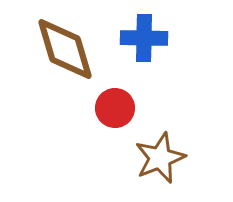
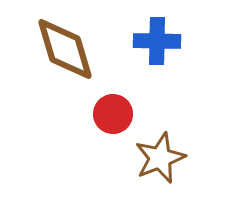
blue cross: moved 13 px right, 3 px down
red circle: moved 2 px left, 6 px down
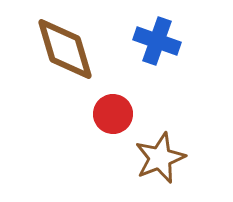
blue cross: rotated 18 degrees clockwise
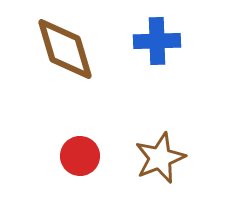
blue cross: rotated 21 degrees counterclockwise
red circle: moved 33 px left, 42 px down
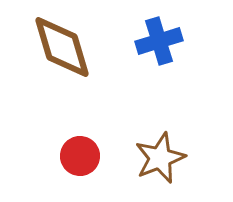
blue cross: moved 2 px right; rotated 15 degrees counterclockwise
brown diamond: moved 3 px left, 2 px up
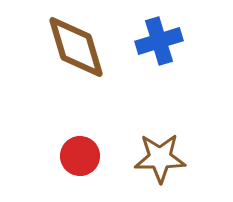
brown diamond: moved 14 px right
brown star: rotated 21 degrees clockwise
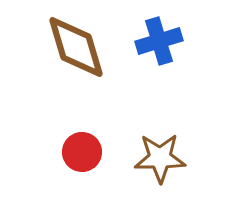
red circle: moved 2 px right, 4 px up
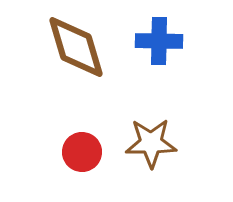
blue cross: rotated 18 degrees clockwise
brown star: moved 9 px left, 15 px up
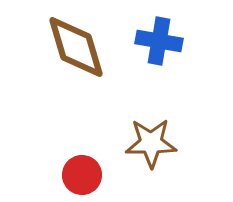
blue cross: rotated 9 degrees clockwise
red circle: moved 23 px down
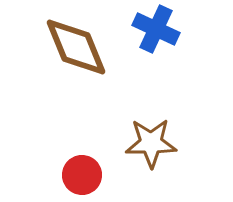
blue cross: moved 3 px left, 12 px up; rotated 15 degrees clockwise
brown diamond: rotated 6 degrees counterclockwise
